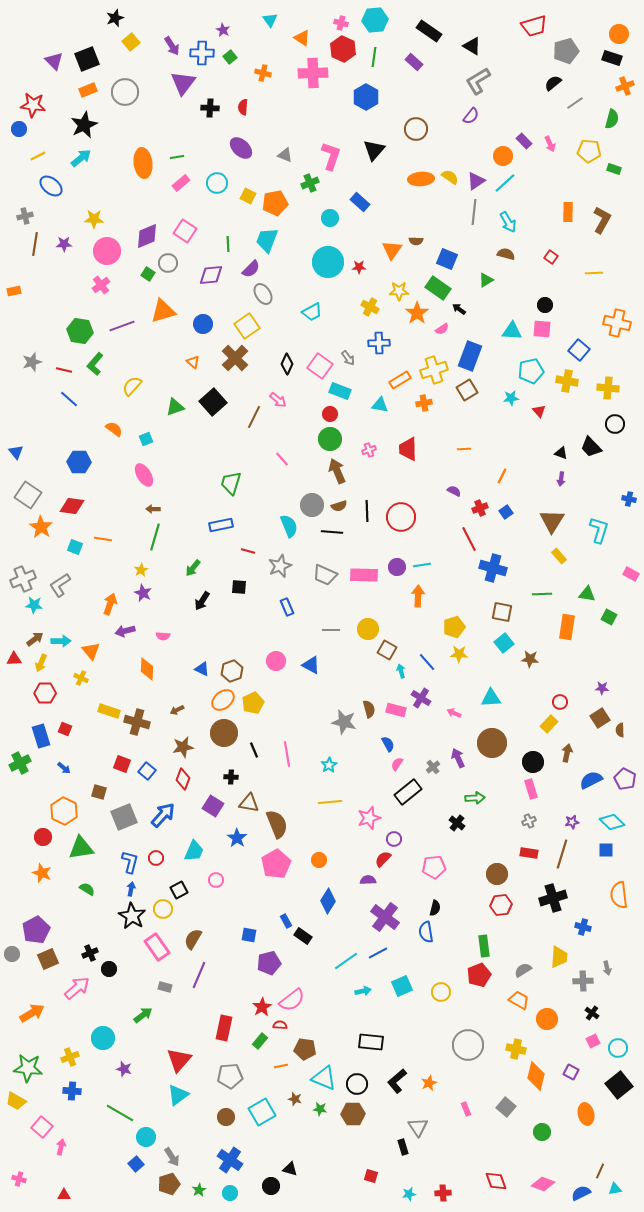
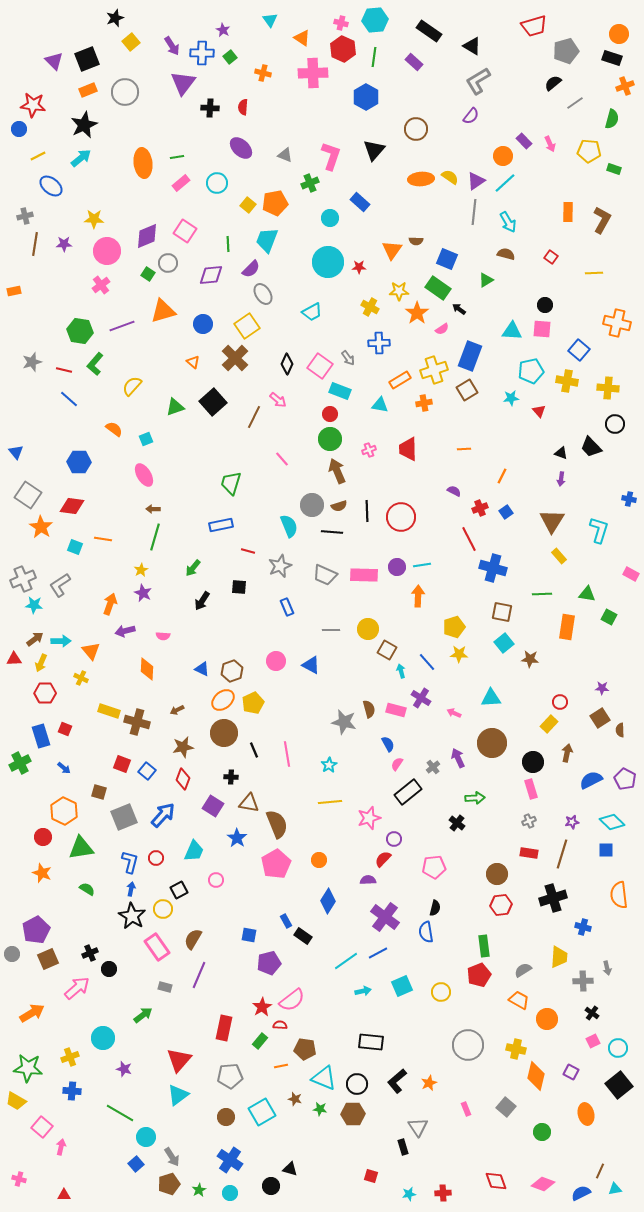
yellow square at (248, 196): moved 9 px down; rotated 14 degrees clockwise
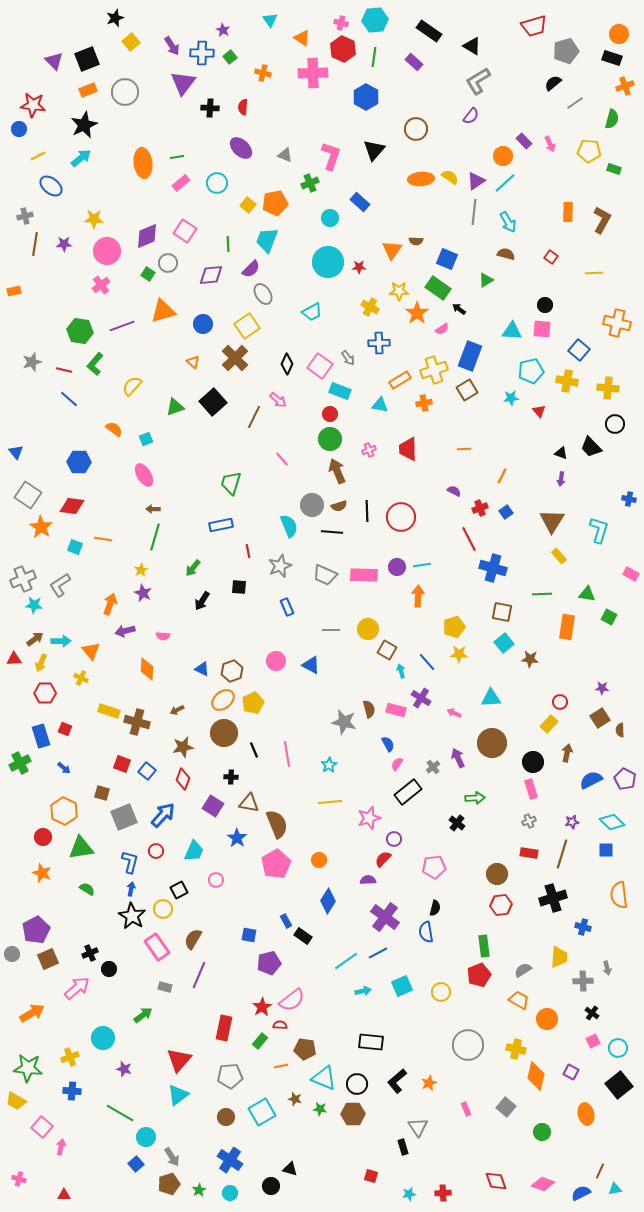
red line at (248, 551): rotated 64 degrees clockwise
brown square at (99, 792): moved 3 px right, 1 px down
red circle at (156, 858): moved 7 px up
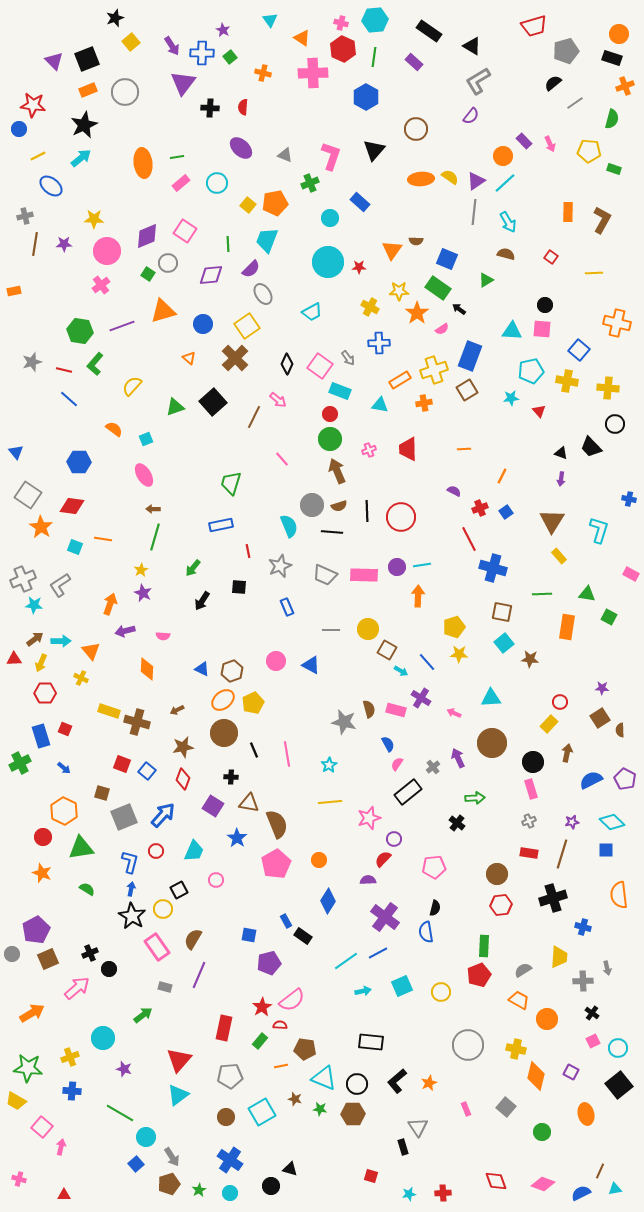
orange triangle at (193, 362): moved 4 px left, 4 px up
cyan arrow at (401, 671): rotated 136 degrees clockwise
green rectangle at (484, 946): rotated 10 degrees clockwise
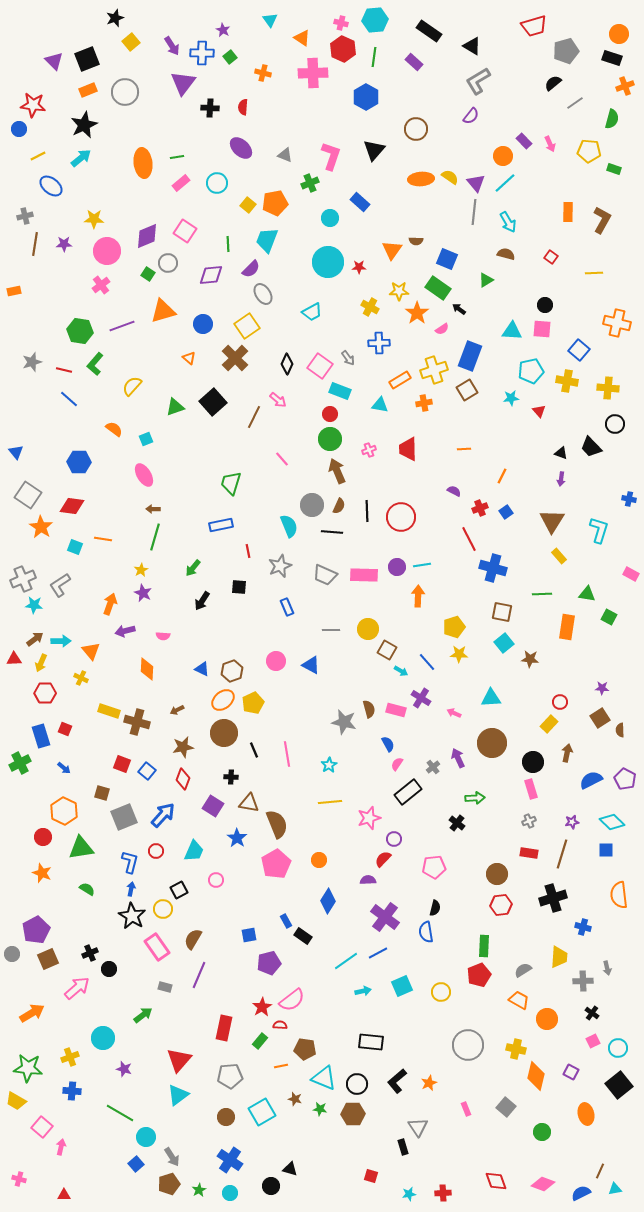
purple triangle at (476, 181): moved 2 px down; rotated 36 degrees counterclockwise
brown semicircle at (339, 506): rotated 49 degrees counterclockwise
blue square at (249, 935): rotated 21 degrees counterclockwise
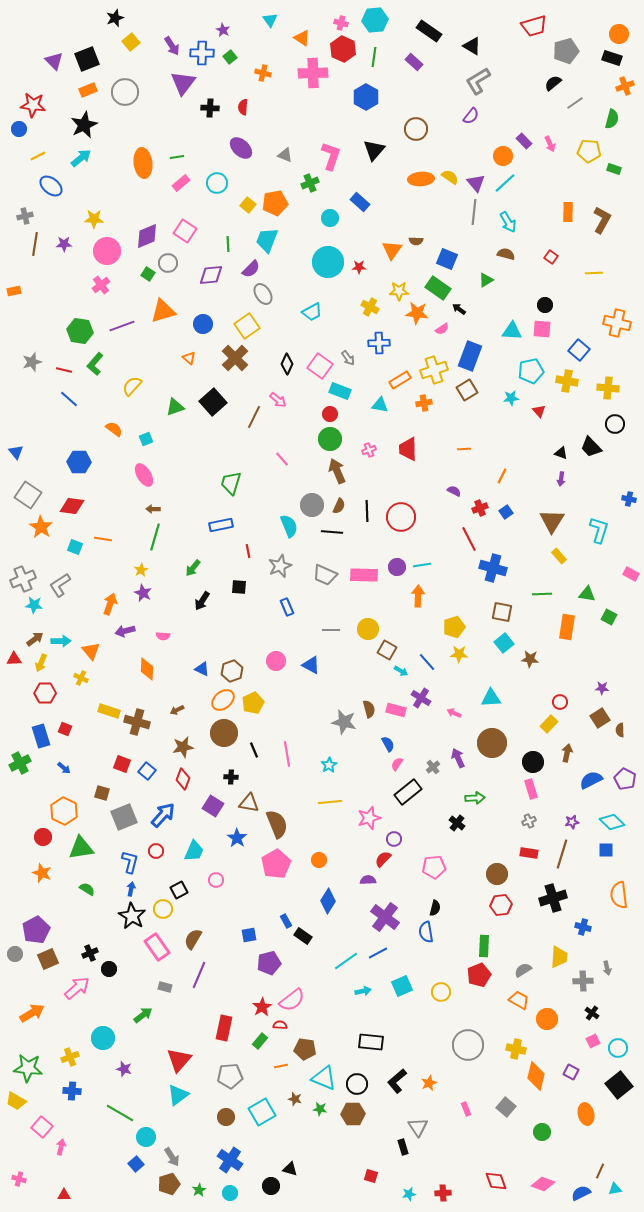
orange star at (417, 313): rotated 30 degrees counterclockwise
gray circle at (12, 954): moved 3 px right
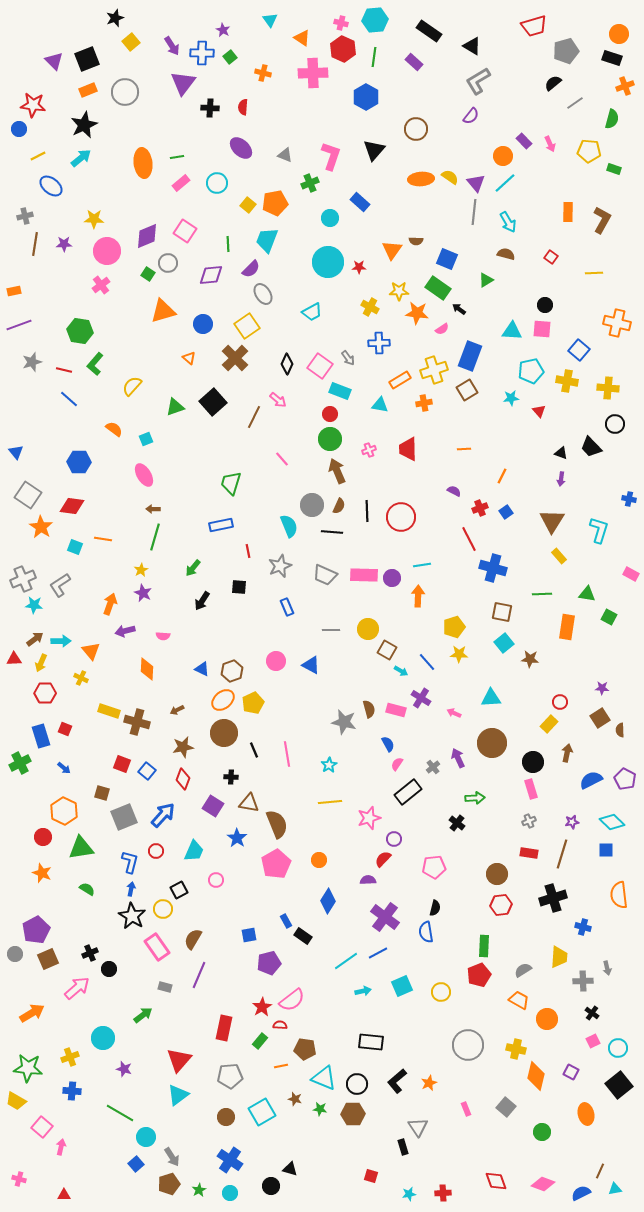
purple line at (122, 326): moved 103 px left, 1 px up
purple circle at (397, 567): moved 5 px left, 11 px down
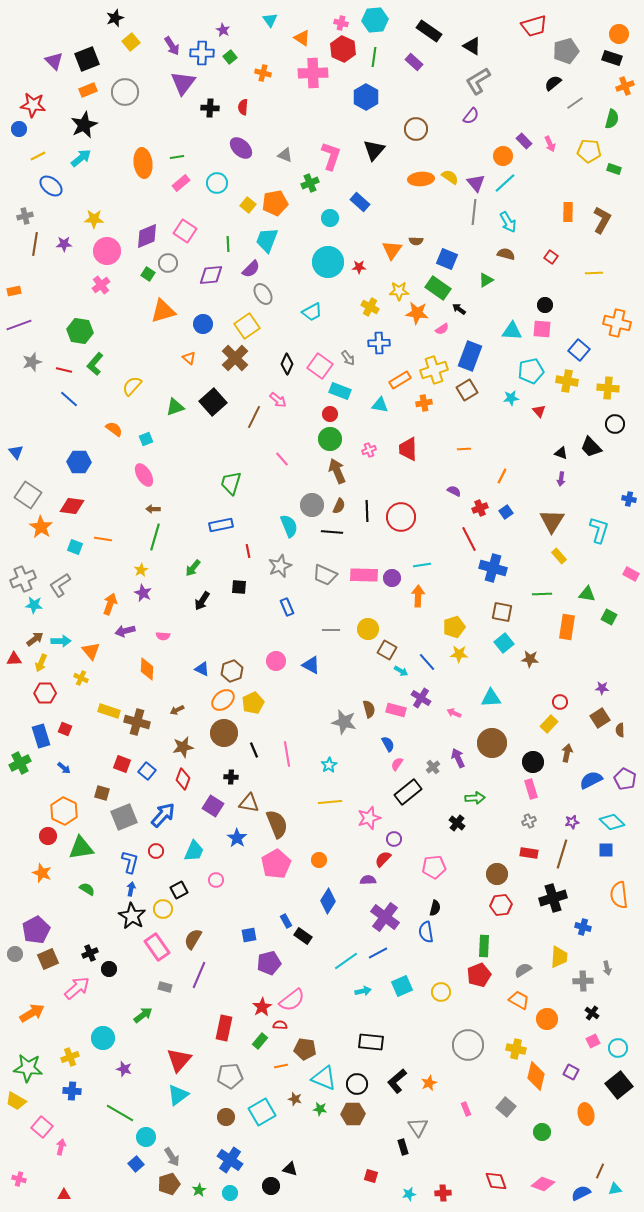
red circle at (43, 837): moved 5 px right, 1 px up
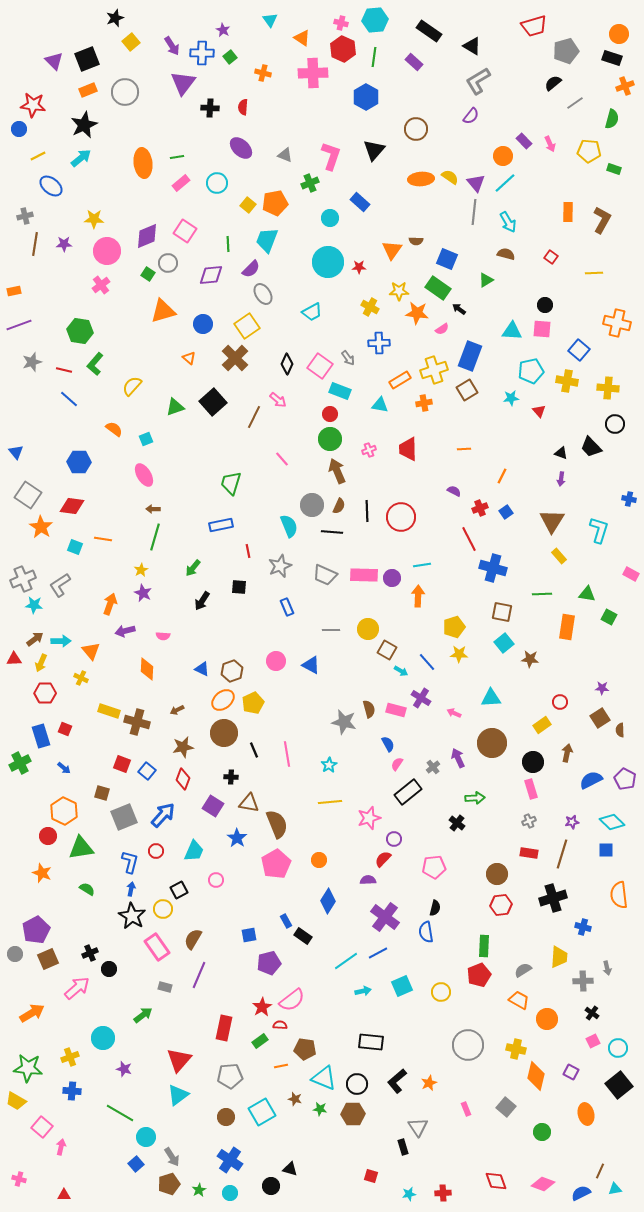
yellow rectangle at (549, 724): moved 7 px left, 1 px down; rotated 12 degrees clockwise
green rectangle at (260, 1041): rotated 14 degrees clockwise
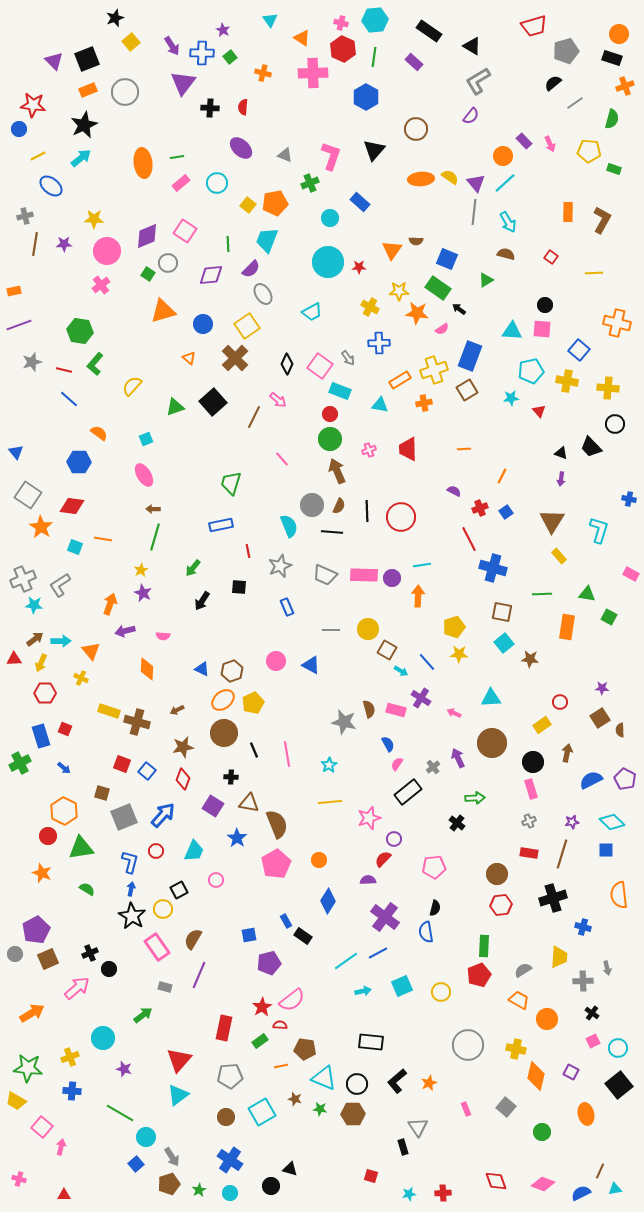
orange semicircle at (114, 429): moved 15 px left, 4 px down
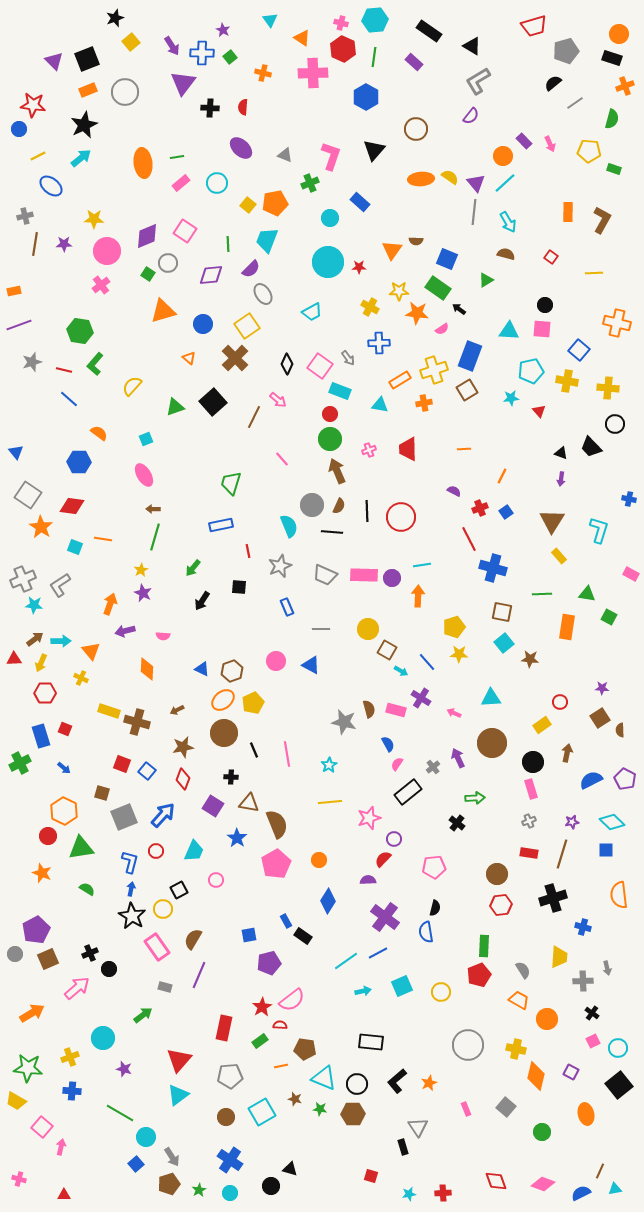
cyan triangle at (512, 331): moved 3 px left
gray line at (331, 630): moved 10 px left, 1 px up
gray semicircle at (523, 970): rotated 90 degrees clockwise
